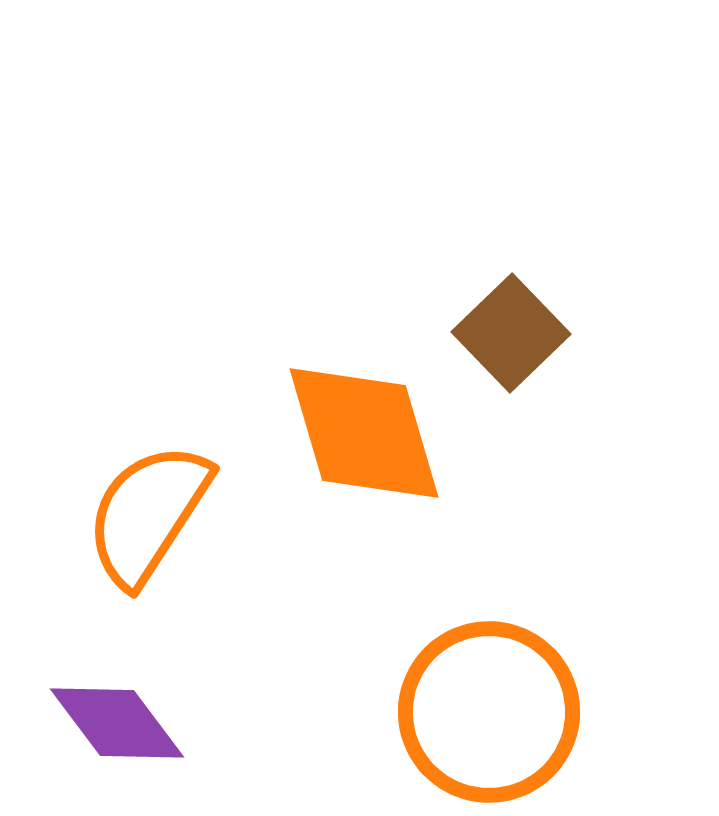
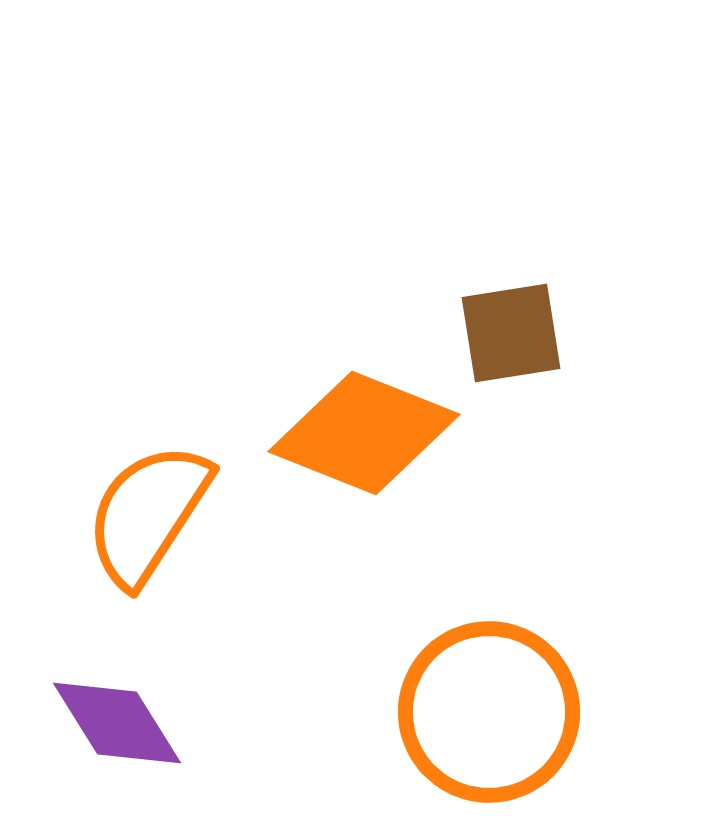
brown square: rotated 35 degrees clockwise
orange diamond: rotated 52 degrees counterclockwise
purple diamond: rotated 5 degrees clockwise
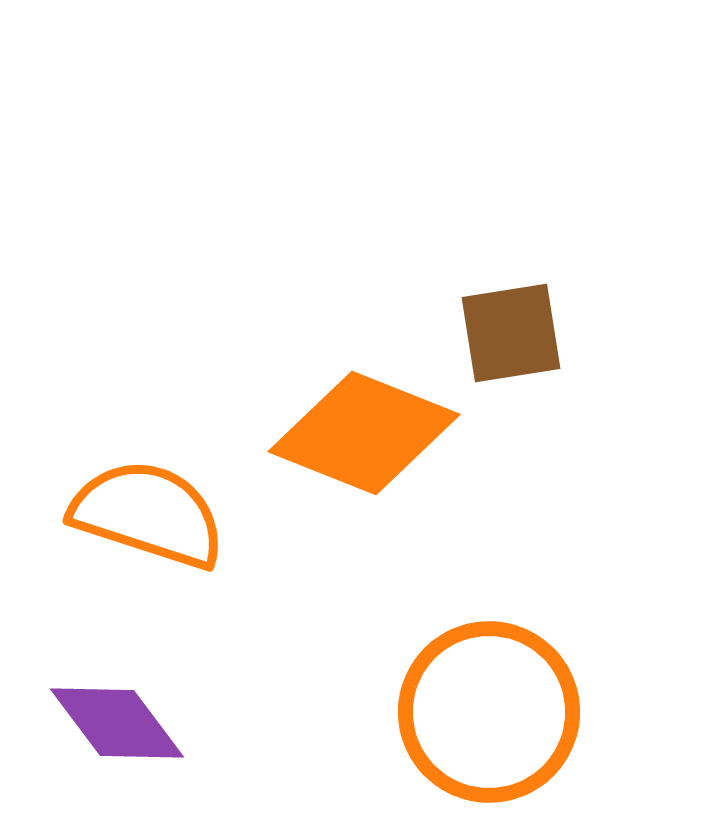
orange semicircle: rotated 75 degrees clockwise
purple diamond: rotated 5 degrees counterclockwise
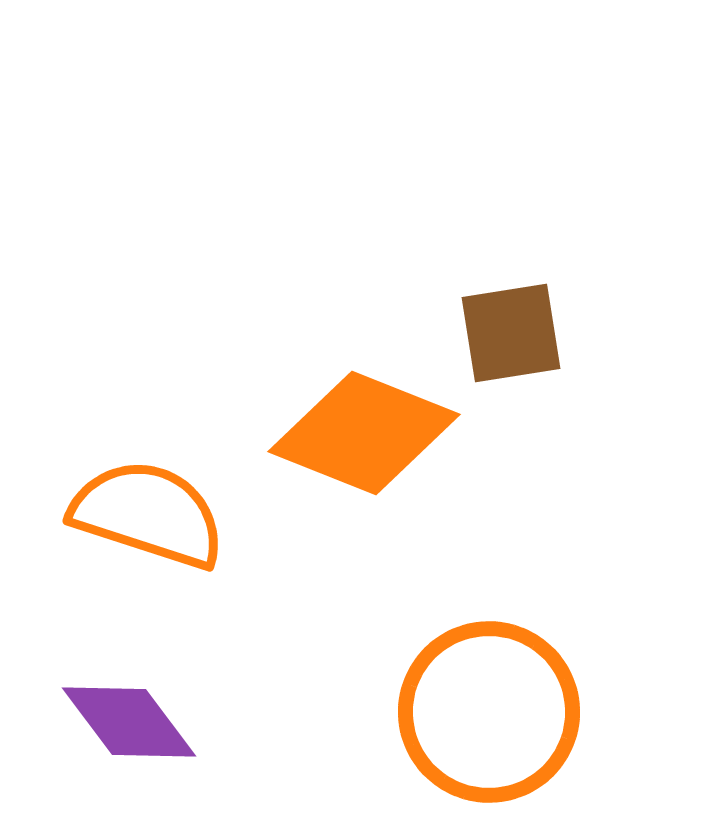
purple diamond: moved 12 px right, 1 px up
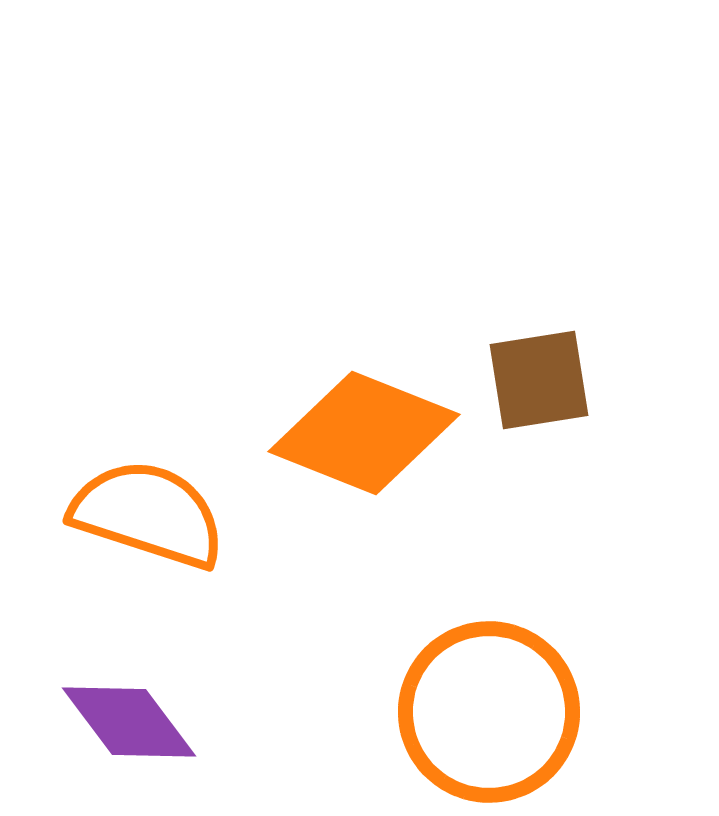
brown square: moved 28 px right, 47 px down
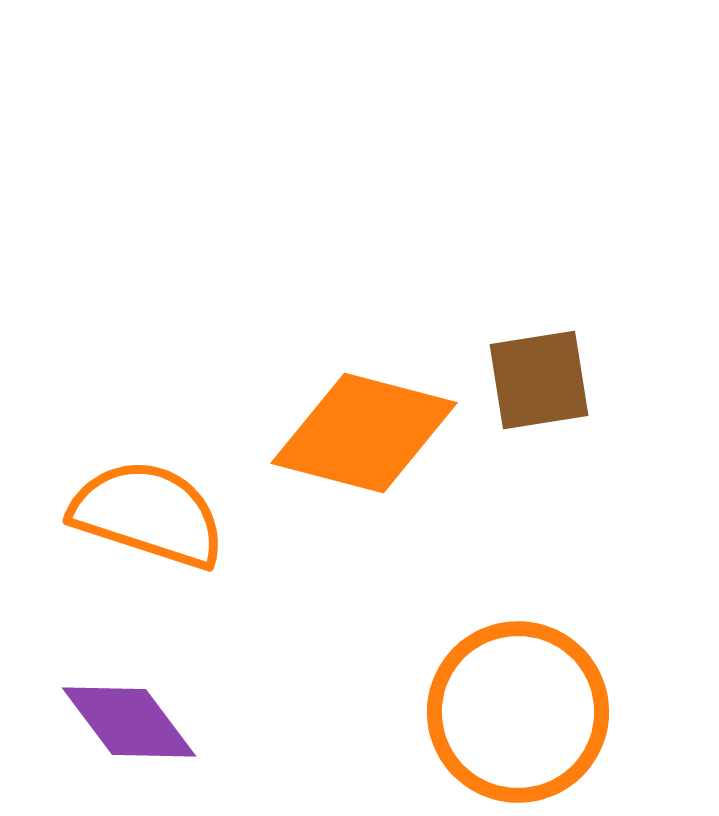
orange diamond: rotated 7 degrees counterclockwise
orange circle: moved 29 px right
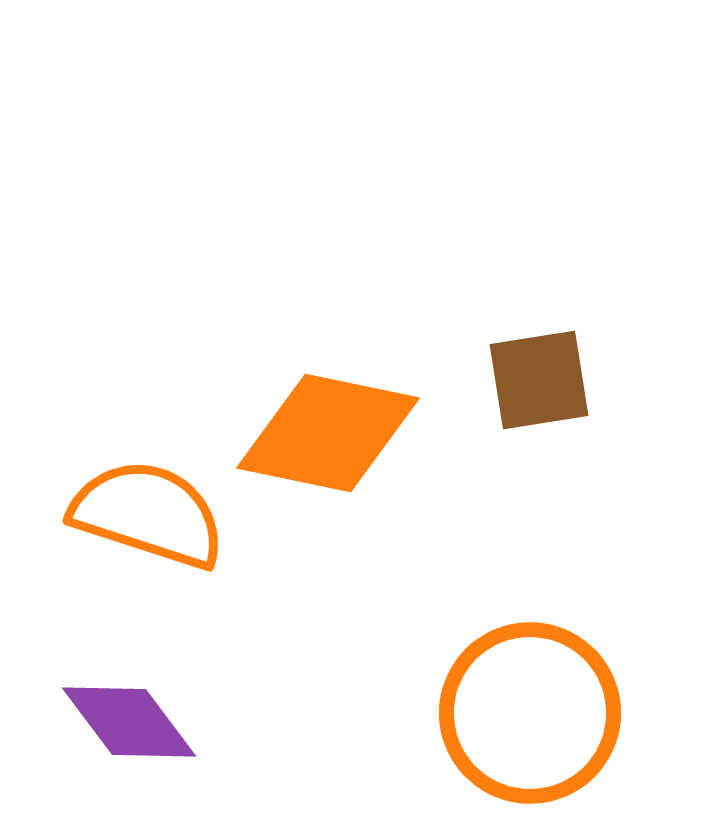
orange diamond: moved 36 px left; rotated 3 degrees counterclockwise
orange circle: moved 12 px right, 1 px down
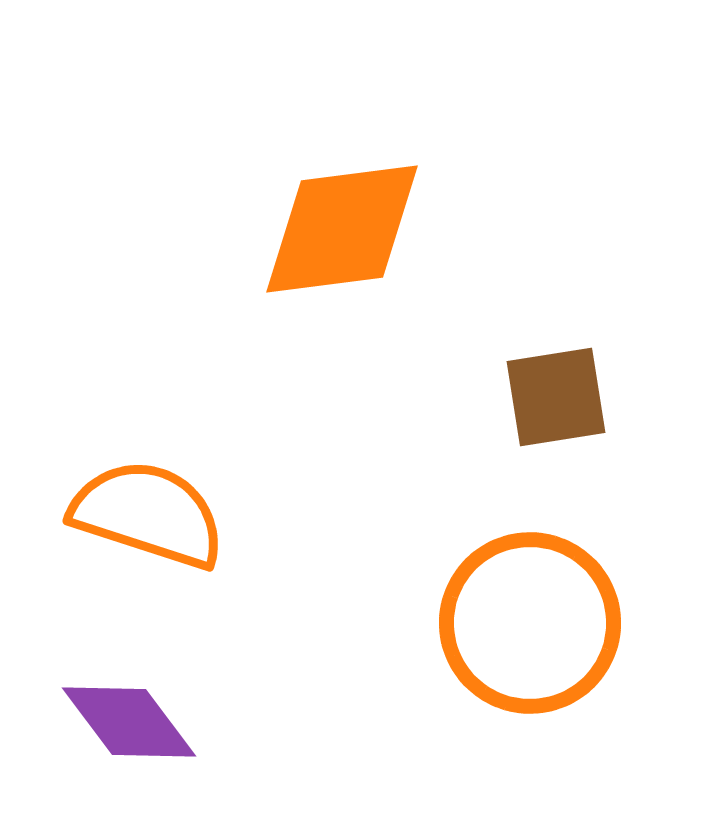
brown square: moved 17 px right, 17 px down
orange diamond: moved 14 px right, 204 px up; rotated 19 degrees counterclockwise
orange circle: moved 90 px up
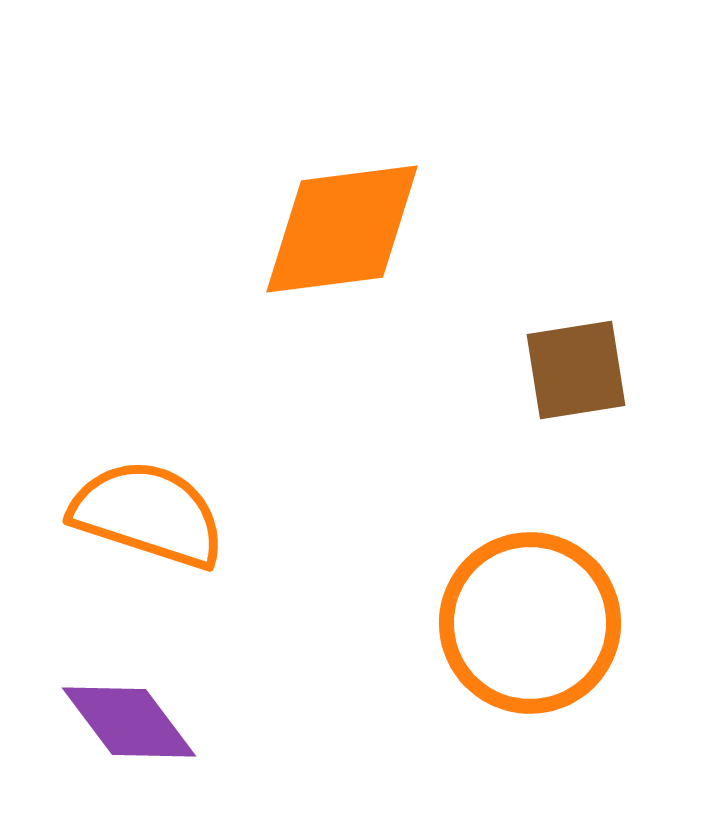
brown square: moved 20 px right, 27 px up
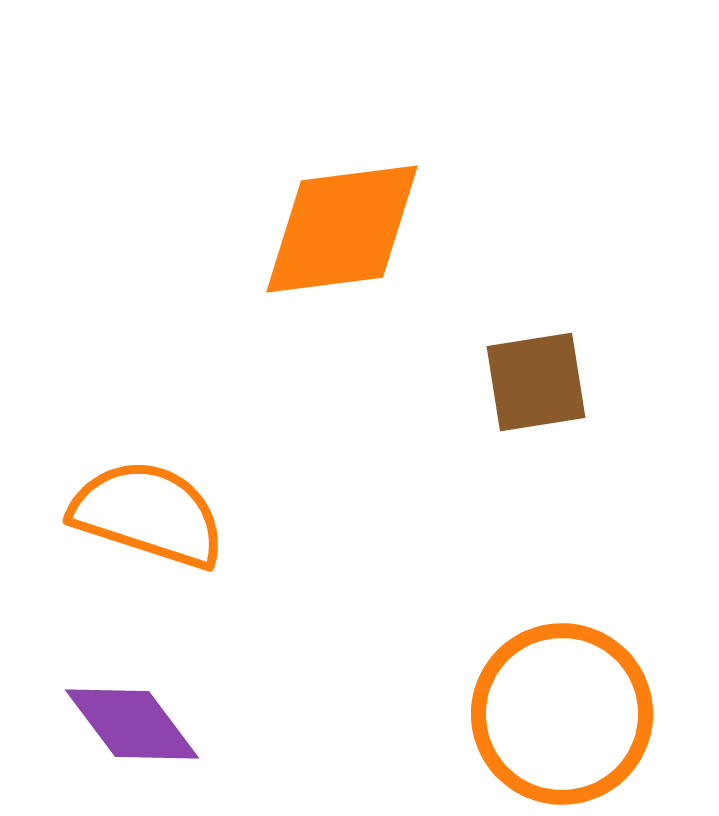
brown square: moved 40 px left, 12 px down
orange circle: moved 32 px right, 91 px down
purple diamond: moved 3 px right, 2 px down
